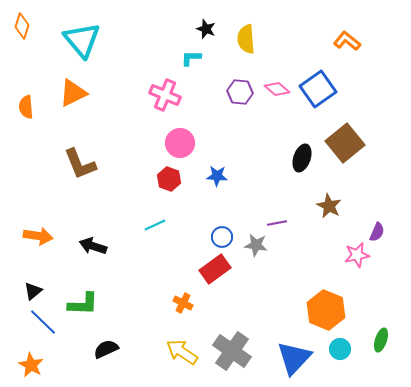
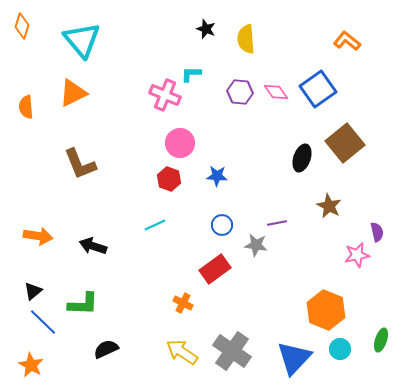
cyan L-shape: moved 16 px down
pink diamond: moved 1 px left, 3 px down; rotated 15 degrees clockwise
purple semicircle: rotated 36 degrees counterclockwise
blue circle: moved 12 px up
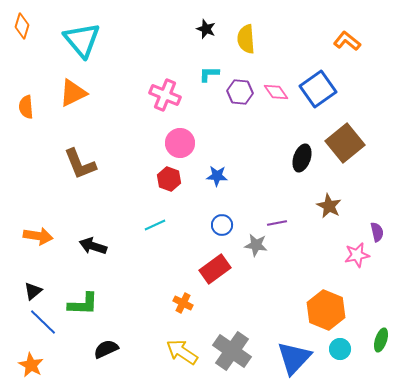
cyan L-shape: moved 18 px right
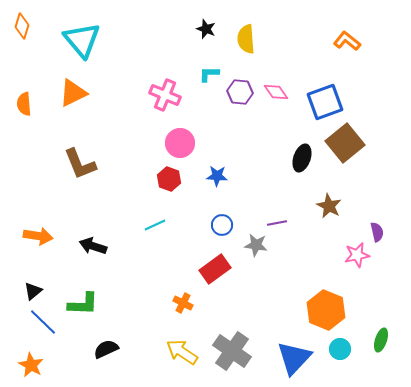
blue square: moved 7 px right, 13 px down; rotated 15 degrees clockwise
orange semicircle: moved 2 px left, 3 px up
